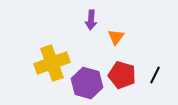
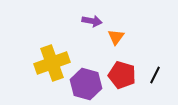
purple arrow: moved 1 px right, 1 px down; rotated 84 degrees counterclockwise
purple hexagon: moved 1 px left, 1 px down
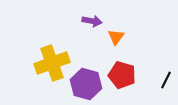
black line: moved 11 px right, 5 px down
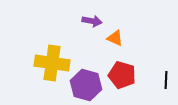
orange triangle: moved 1 px left, 1 px down; rotated 42 degrees counterclockwise
yellow cross: rotated 28 degrees clockwise
black line: rotated 24 degrees counterclockwise
purple hexagon: moved 1 px down
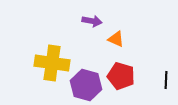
orange triangle: moved 1 px right, 1 px down
red pentagon: moved 1 px left, 1 px down
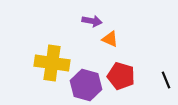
orange triangle: moved 6 px left
black line: rotated 24 degrees counterclockwise
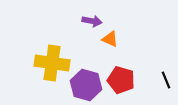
red pentagon: moved 4 px down
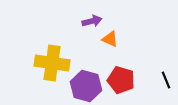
purple arrow: rotated 24 degrees counterclockwise
purple hexagon: moved 1 px down
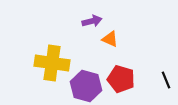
red pentagon: moved 1 px up
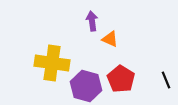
purple arrow: rotated 84 degrees counterclockwise
red pentagon: rotated 16 degrees clockwise
